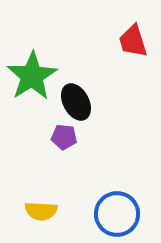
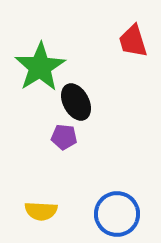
green star: moved 8 px right, 9 px up
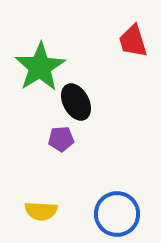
purple pentagon: moved 3 px left, 2 px down; rotated 10 degrees counterclockwise
